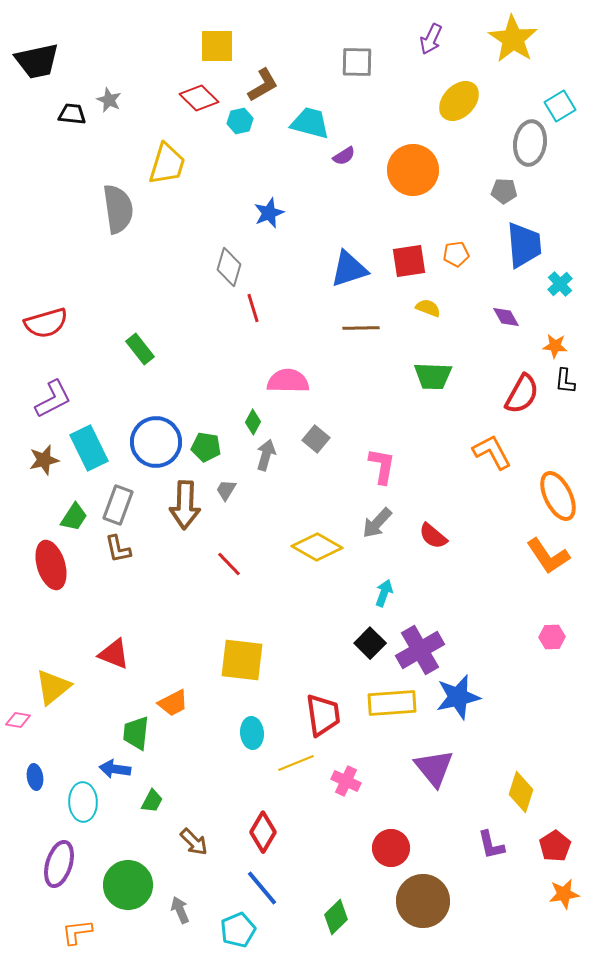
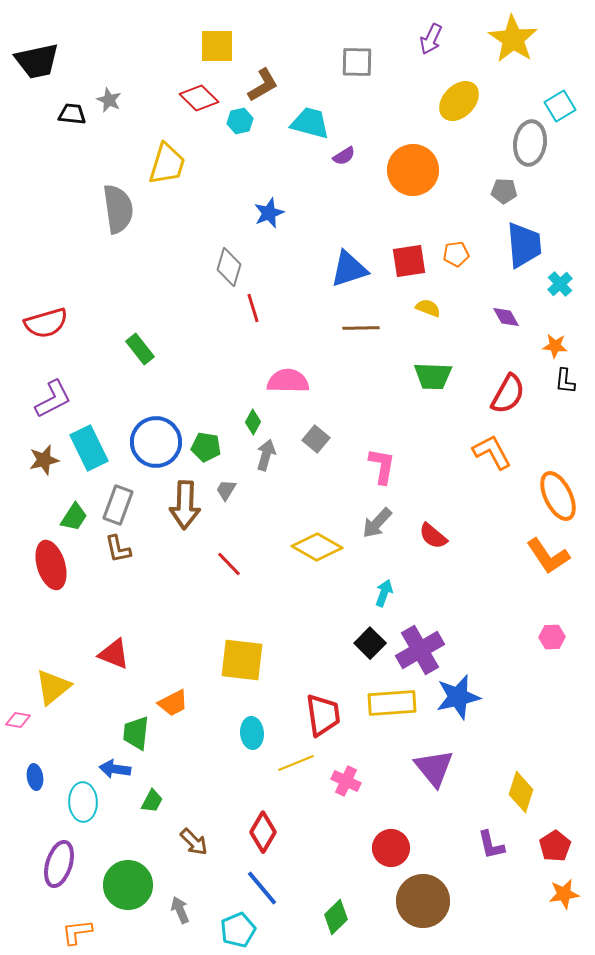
red semicircle at (522, 394): moved 14 px left
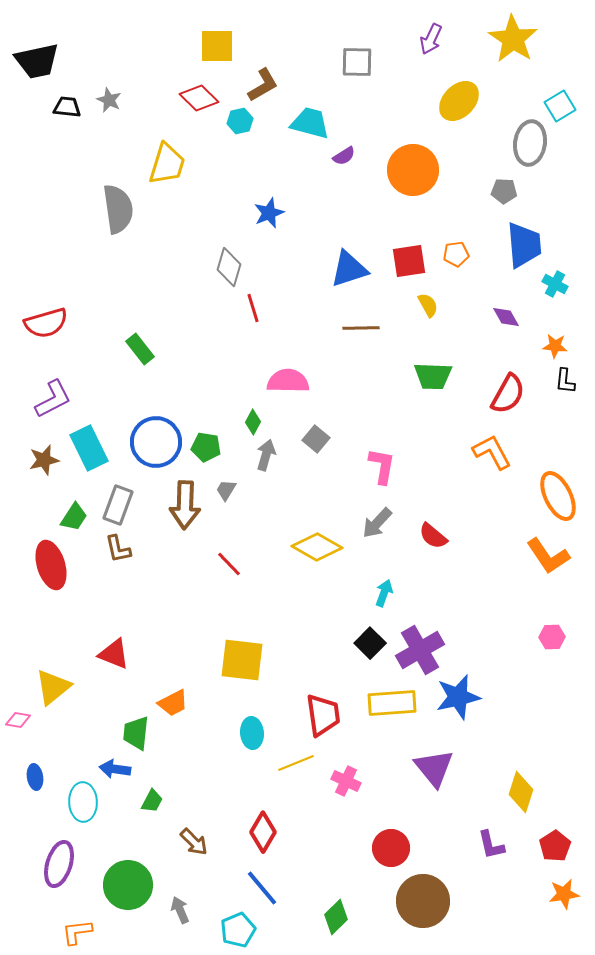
black trapezoid at (72, 114): moved 5 px left, 7 px up
cyan cross at (560, 284): moved 5 px left; rotated 20 degrees counterclockwise
yellow semicircle at (428, 308): moved 3 px up; rotated 40 degrees clockwise
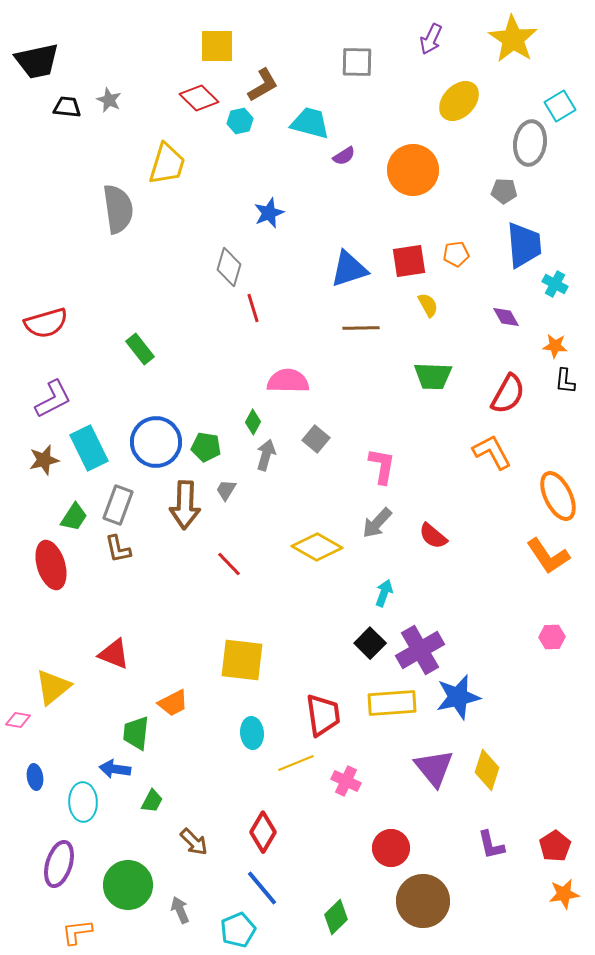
yellow diamond at (521, 792): moved 34 px left, 22 px up
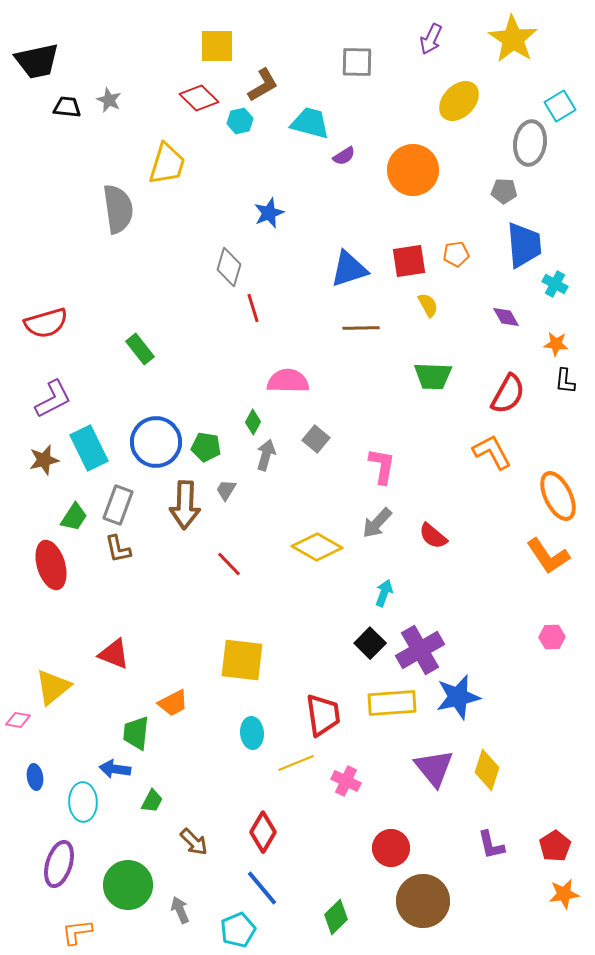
orange star at (555, 346): moved 1 px right, 2 px up
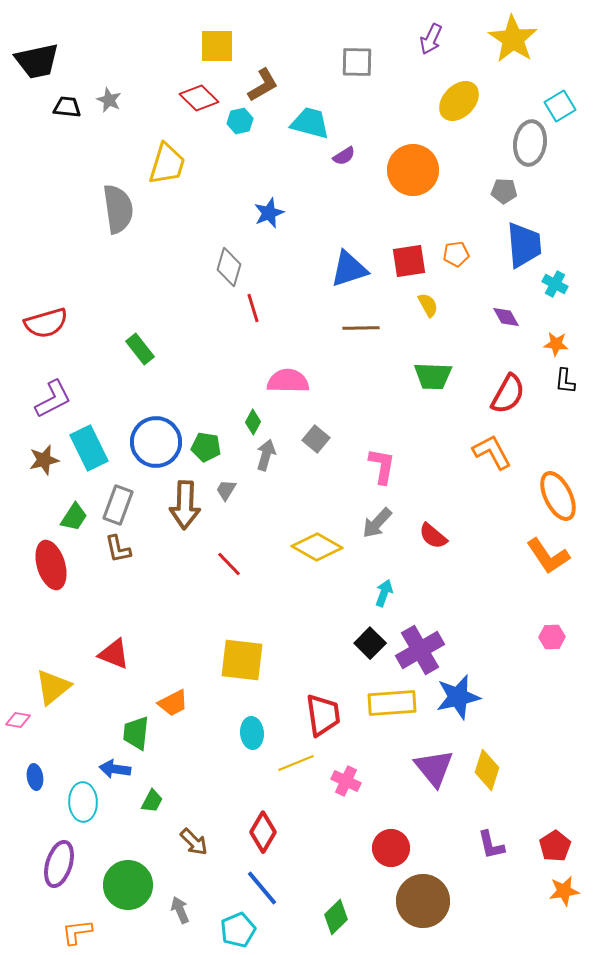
orange star at (564, 894): moved 3 px up
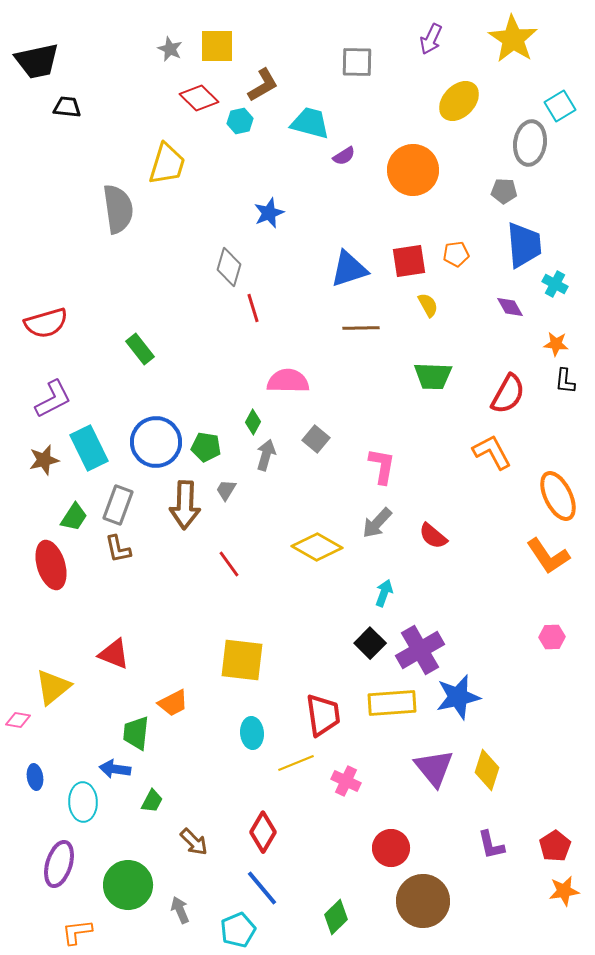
gray star at (109, 100): moved 61 px right, 51 px up
purple diamond at (506, 317): moved 4 px right, 10 px up
red line at (229, 564): rotated 8 degrees clockwise
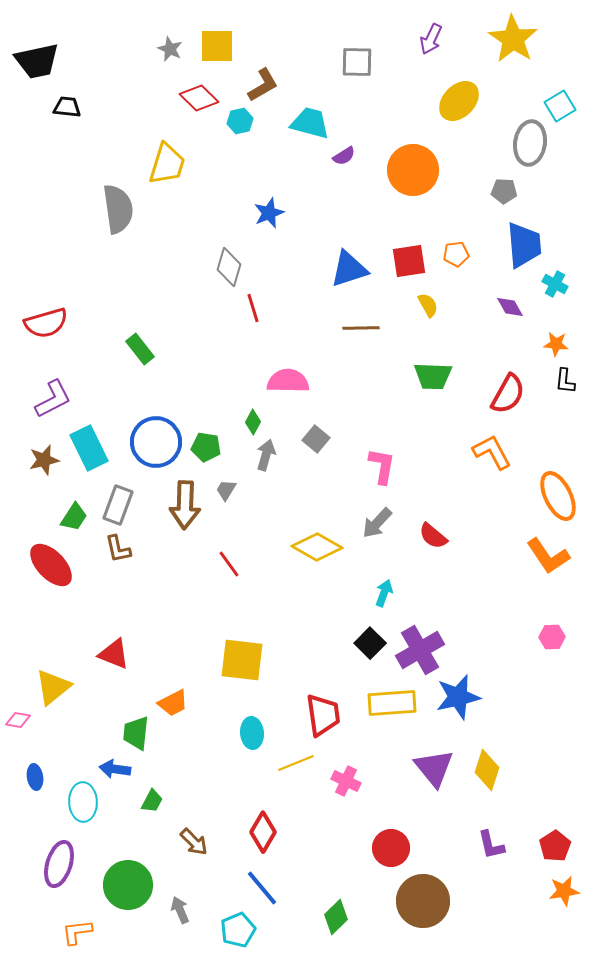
red ellipse at (51, 565): rotated 27 degrees counterclockwise
